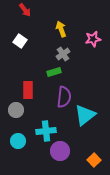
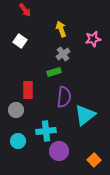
purple circle: moved 1 px left
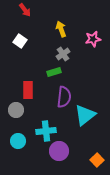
orange square: moved 3 px right
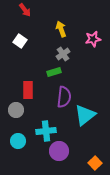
orange square: moved 2 px left, 3 px down
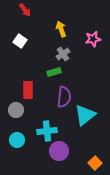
cyan cross: moved 1 px right
cyan circle: moved 1 px left, 1 px up
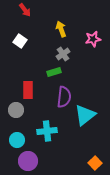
purple circle: moved 31 px left, 10 px down
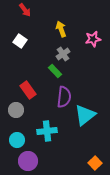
green rectangle: moved 1 px right, 1 px up; rotated 64 degrees clockwise
red rectangle: rotated 36 degrees counterclockwise
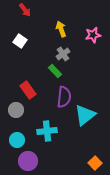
pink star: moved 4 px up
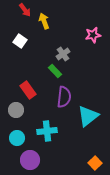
yellow arrow: moved 17 px left, 8 px up
cyan triangle: moved 3 px right, 1 px down
cyan circle: moved 2 px up
purple circle: moved 2 px right, 1 px up
